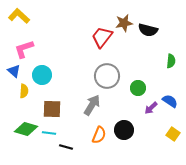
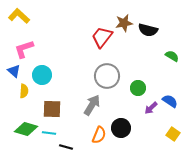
green semicircle: moved 1 px right, 5 px up; rotated 64 degrees counterclockwise
black circle: moved 3 px left, 2 px up
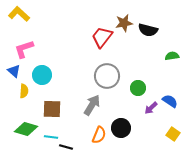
yellow L-shape: moved 2 px up
green semicircle: rotated 40 degrees counterclockwise
cyan line: moved 2 px right, 4 px down
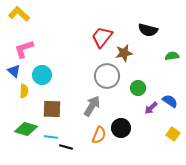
brown star: moved 30 px down
gray arrow: moved 1 px down
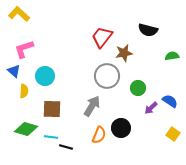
cyan circle: moved 3 px right, 1 px down
